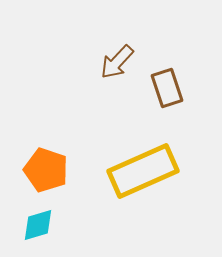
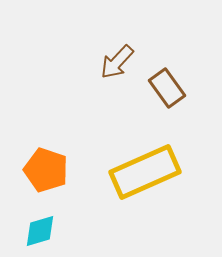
brown rectangle: rotated 18 degrees counterclockwise
yellow rectangle: moved 2 px right, 1 px down
cyan diamond: moved 2 px right, 6 px down
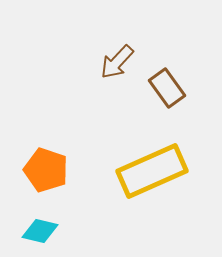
yellow rectangle: moved 7 px right, 1 px up
cyan diamond: rotated 30 degrees clockwise
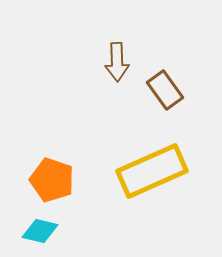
brown arrow: rotated 45 degrees counterclockwise
brown rectangle: moved 2 px left, 2 px down
orange pentagon: moved 6 px right, 10 px down
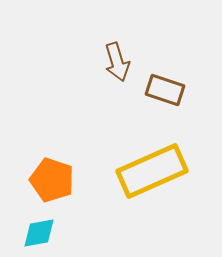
brown arrow: rotated 15 degrees counterclockwise
brown rectangle: rotated 36 degrees counterclockwise
cyan diamond: moved 1 px left, 2 px down; rotated 24 degrees counterclockwise
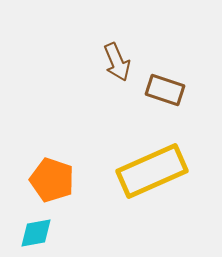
brown arrow: rotated 6 degrees counterclockwise
cyan diamond: moved 3 px left
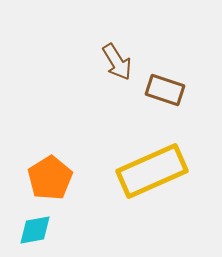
brown arrow: rotated 9 degrees counterclockwise
orange pentagon: moved 2 px left, 2 px up; rotated 21 degrees clockwise
cyan diamond: moved 1 px left, 3 px up
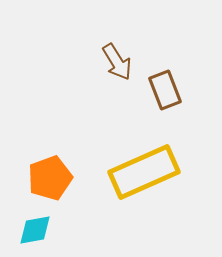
brown rectangle: rotated 51 degrees clockwise
yellow rectangle: moved 8 px left, 1 px down
orange pentagon: rotated 12 degrees clockwise
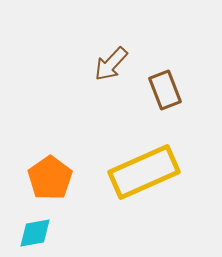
brown arrow: moved 6 px left, 2 px down; rotated 75 degrees clockwise
orange pentagon: rotated 15 degrees counterclockwise
cyan diamond: moved 3 px down
